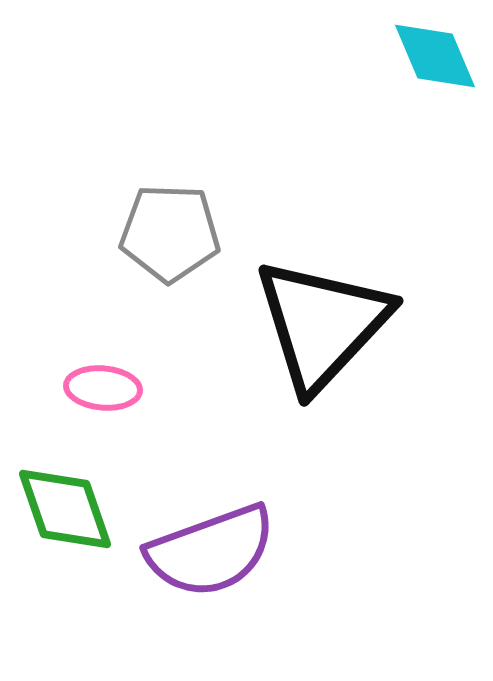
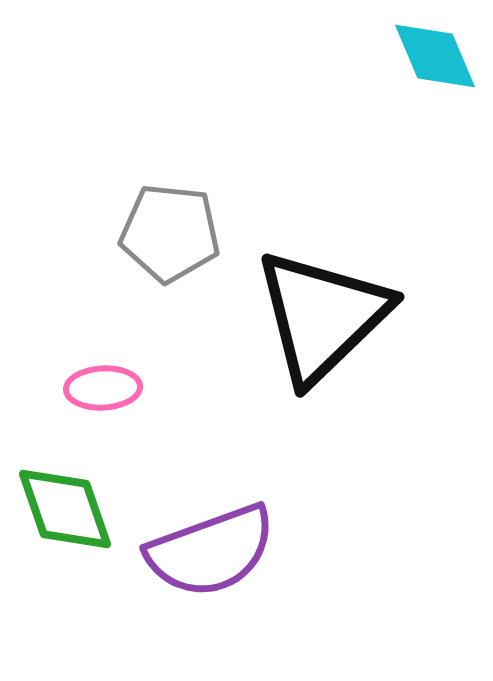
gray pentagon: rotated 4 degrees clockwise
black triangle: moved 8 px up; rotated 3 degrees clockwise
pink ellipse: rotated 8 degrees counterclockwise
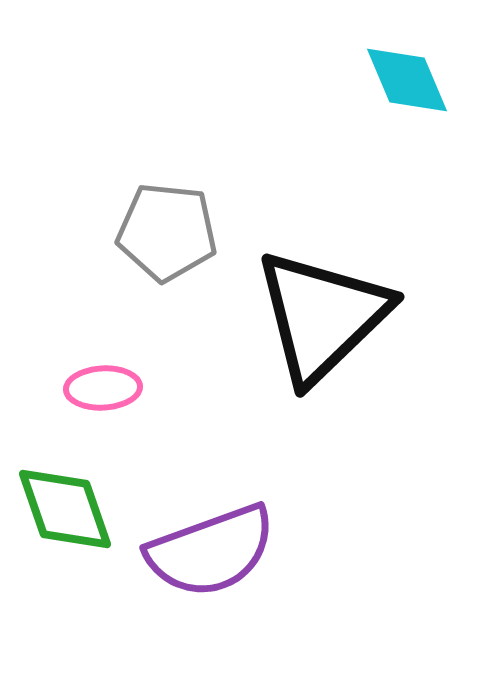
cyan diamond: moved 28 px left, 24 px down
gray pentagon: moved 3 px left, 1 px up
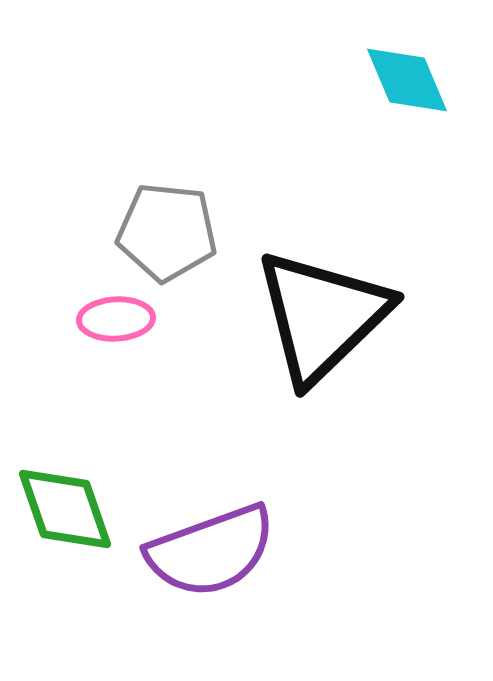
pink ellipse: moved 13 px right, 69 px up
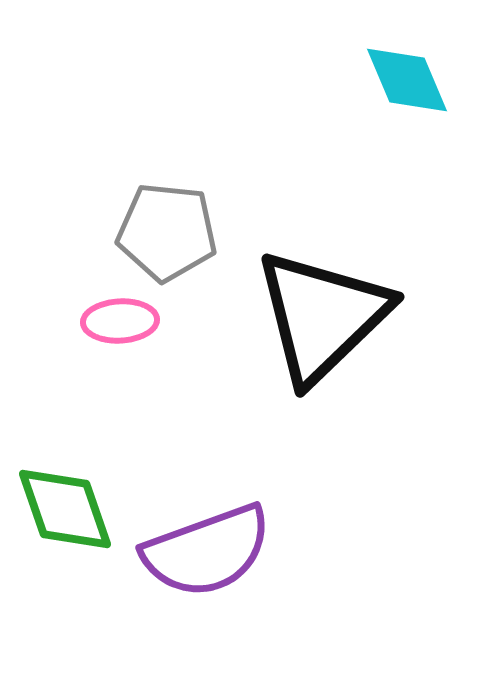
pink ellipse: moved 4 px right, 2 px down
purple semicircle: moved 4 px left
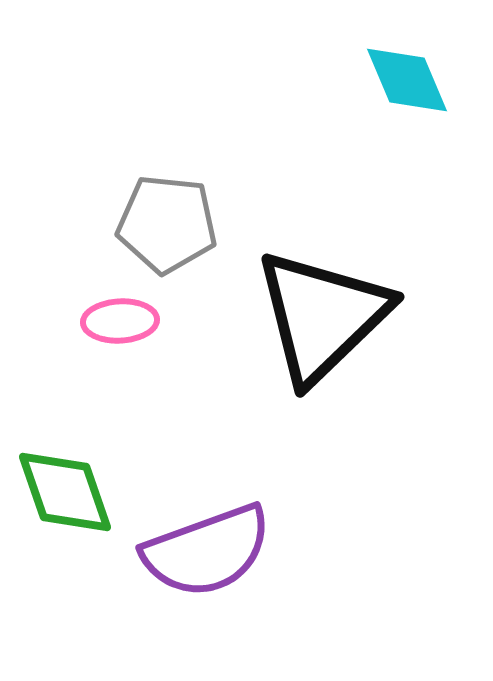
gray pentagon: moved 8 px up
green diamond: moved 17 px up
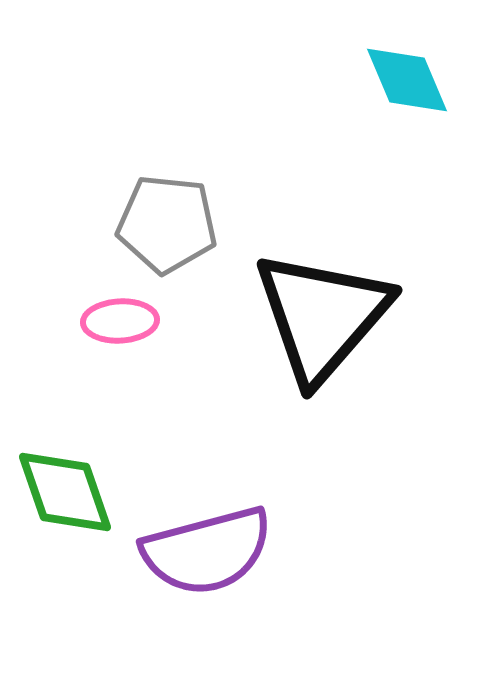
black triangle: rotated 5 degrees counterclockwise
purple semicircle: rotated 5 degrees clockwise
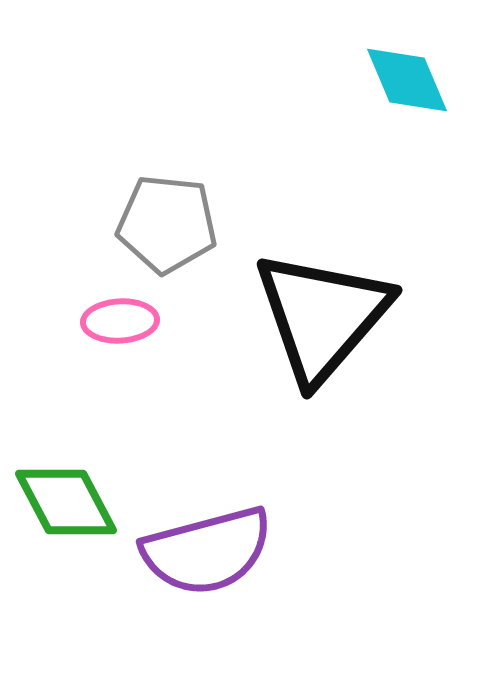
green diamond: moved 1 px right, 10 px down; rotated 9 degrees counterclockwise
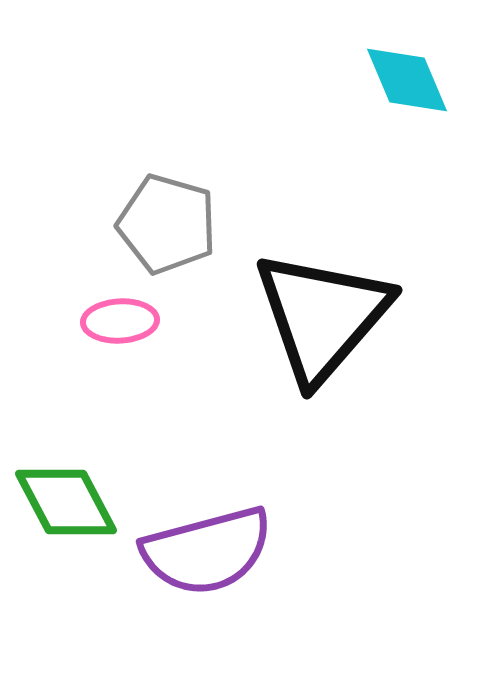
gray pentagon: rotated 10 degrees clockwise
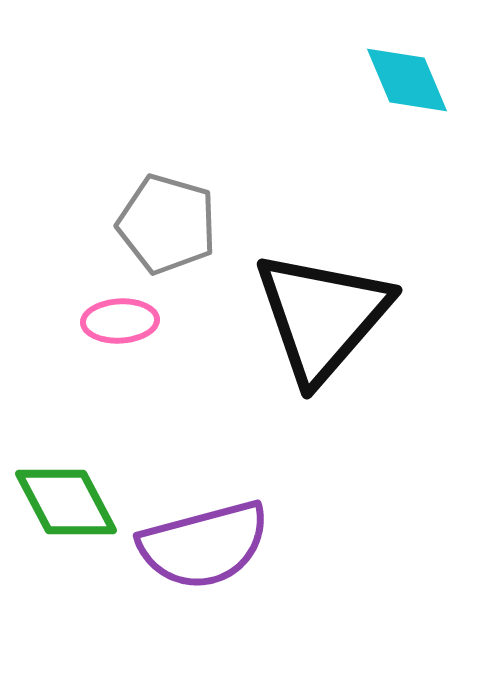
purple semicircle: moved 3 px left, 6 px up
